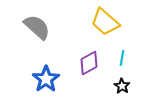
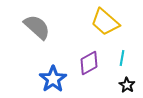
blue star: moved 7 px right
black star: moved 5 px right, 1 px up
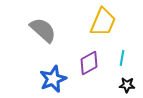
yellow trapezoid: moved 2 px left; rotated 108 degrees counterclockwise
gray semicircle: moved 6 px right, 3 px down
blue star: rotated 12 degrees clockwise
black star: rotated 28 degrees counterclockwise
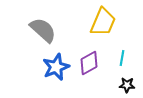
blue star: moved 3 px right, 12 px up
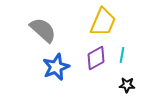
cyan line: moved 3 px up
purple diamond: moved 7 px right, 5 px up
